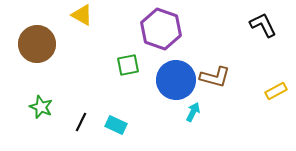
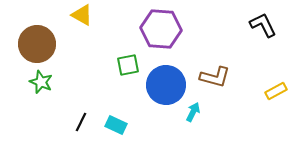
purple hexagon: rotated 15 degrees counterclockwise
blue circle: moved 10 px left, 5 px down
green star: moved 25 px up
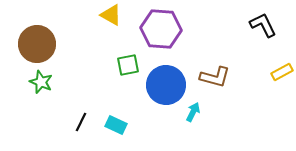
yellow triangle: moved 29 px right
yellow rectangle: moved 6 px right, 19 px up
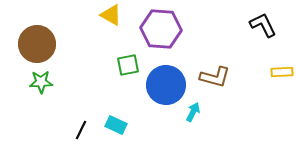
yellow rectangle: rotated 25 degrees clockwise
green star: rotated 25 degrees counterclockwise
black line: moved 8 px down
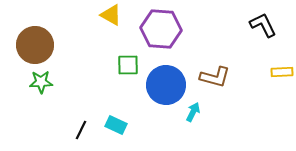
brown circle: moved 2 px left, 1 px down
green square: rotated 10 degrees clockwise
